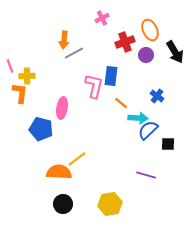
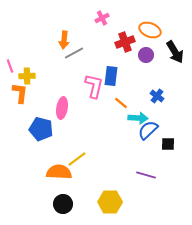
orange ellipse: rotated 45 degrees counterclockwise
yellow hexagon: moved 2 px up; rotated 10 degrees clockwise
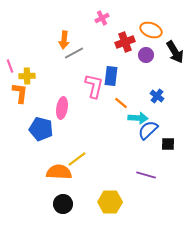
orange ellipse: moved 1 px right
